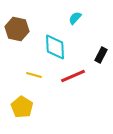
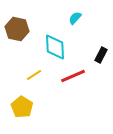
yellow line: rotated 49 degrees counterclockwise
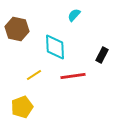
cyan semicircle: moved 1 px left, 3 px up
black rectangle: moved 1 px right
red line: rotated 15 degrees clockwise
yellow pentagon: rotated 20 degrees clockwise
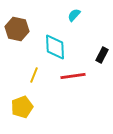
yellow line: rotated 35 degrees counterclockwise
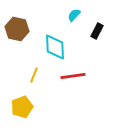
black rectangle: moved 5 px left, 24 px up
